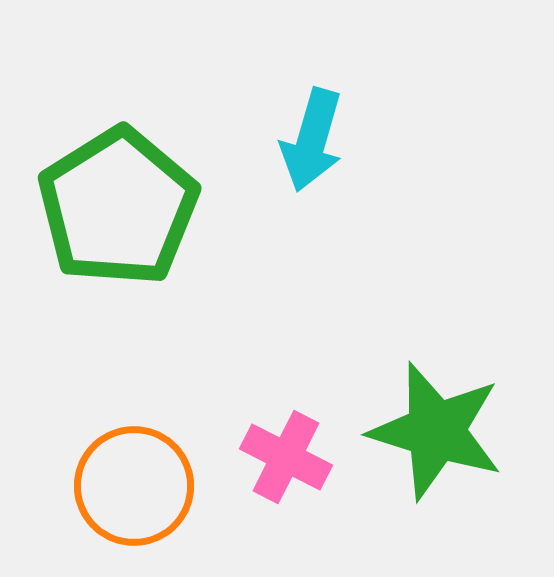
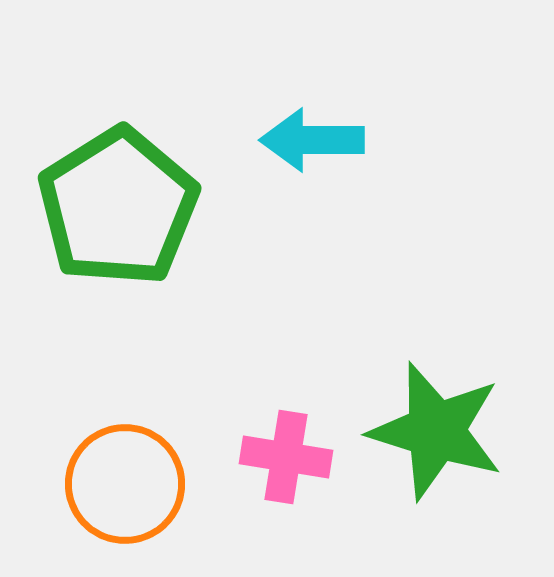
cyan arrow: rotated 74 degrees clockwise
pink cross: rotated 18 degrees counterclockwise
orange circle: moved 9 px left, 2 px up
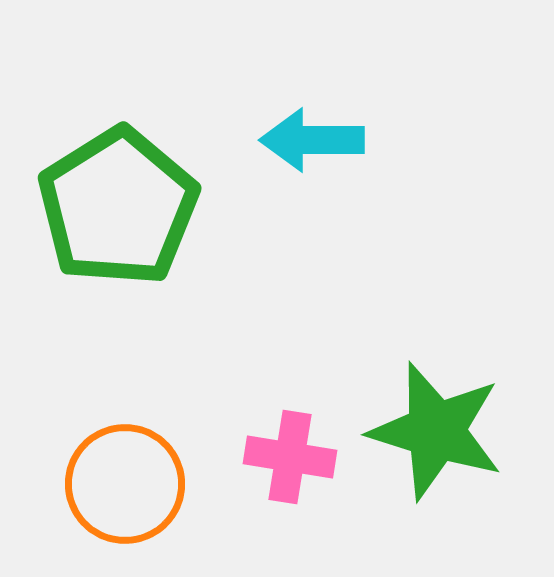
pink cross: moved 4 px right
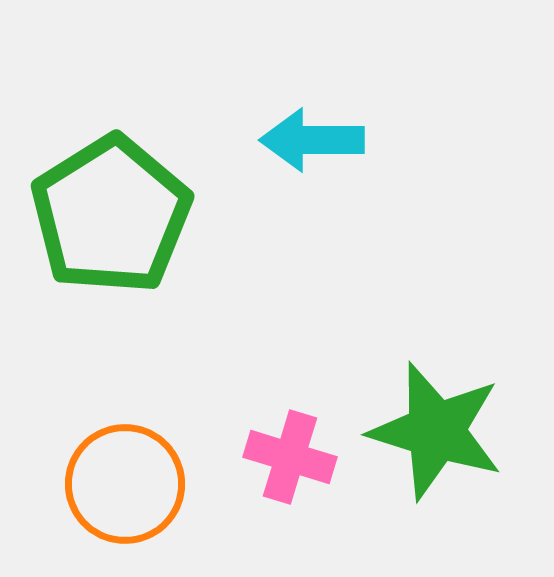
green pentagon: moved 7 px left, 8 px down
pink cross: rotated 8 degrees clockwise
